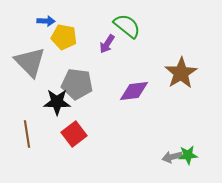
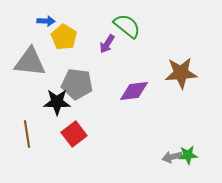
yellow pentagon: rotated 20 degrees clockwise
gray triangle: rotated 40 degrees counterclockwise
brown star: rotated 28 degrees clockwise
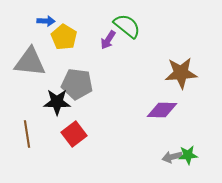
purple arrow: moved 1 px right, 4 px up
purple diamond: moved 28 px right, 19 px down; rotated 8 degrees clockwise
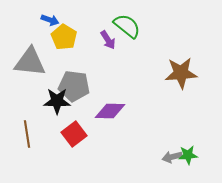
blue arrow: moved 4 px right, 1 px up; rotated 18 degrees clockwise
purple arrow: rotated 66 degrees counterclockwise
gray pentagon: moved 3 px left, 2 px down
black star: moved 1 px up
purple diamond: moved 52 px left, 1 px down
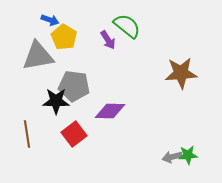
gray triangle: moved 8 px right, 6 px up; rotated 16 degrees counterclockwise
black star: moved 1 px left
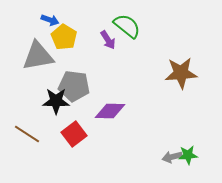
brown line: rotated 48 degrees counterclockwise
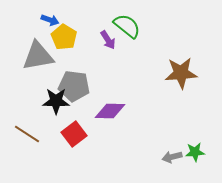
green star: moved 7 px right, 3 px up
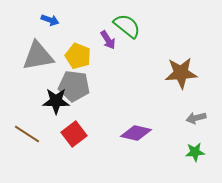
yellow pentagon: moved 14 px right, 19 px down; rotated 10 degrees counterclockwise
purple diamond: moved 26 px right, 22 px down; rotated 12 degrees clockwise
gray arrow: moved 24 px right, 39 px up
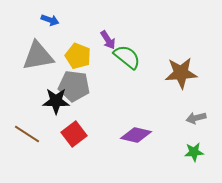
green semicircle: moved 31 px down
purple diamond: moved 2 px down
green star: moved 1 px left
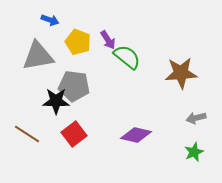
yellow pentagon: moved 14 px up
green star: rotated 18 degrees counterclockwise
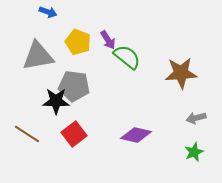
blue arrow: moved 2 px left, 8 px up
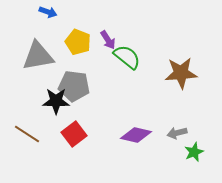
gray arrow: moved 19 px left, 15 px down
